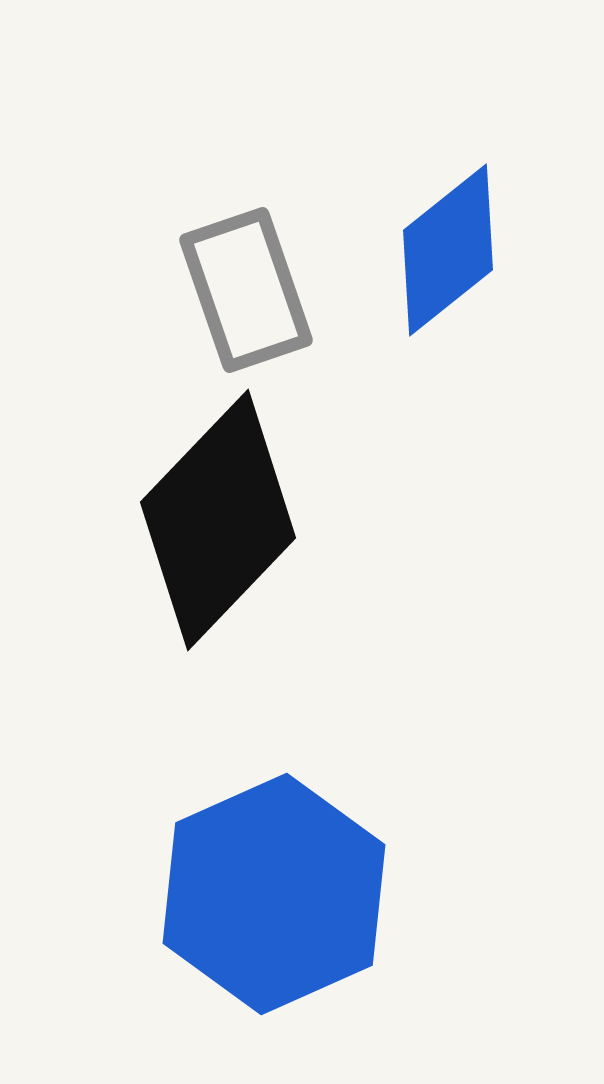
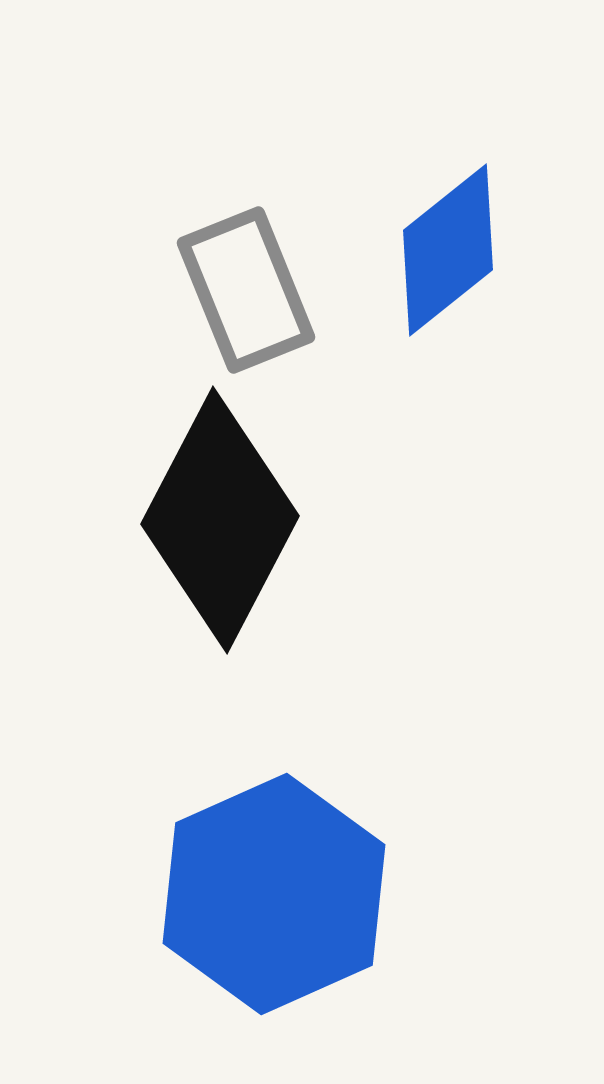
gray rectangle: rotated 3 degrees counterclockwise
black diamond: moved 2 px right; rotated 16 degrees counterclockwise
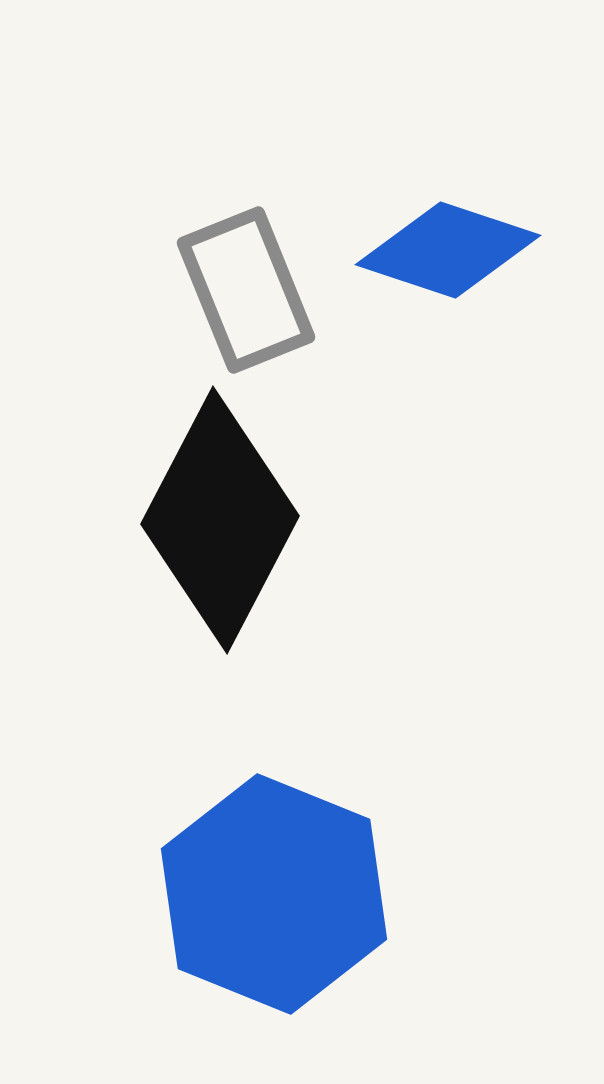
blue diamond: rotated 57 degrees clockwise
blue hexagon: rotated 14 degrees counterclockwise
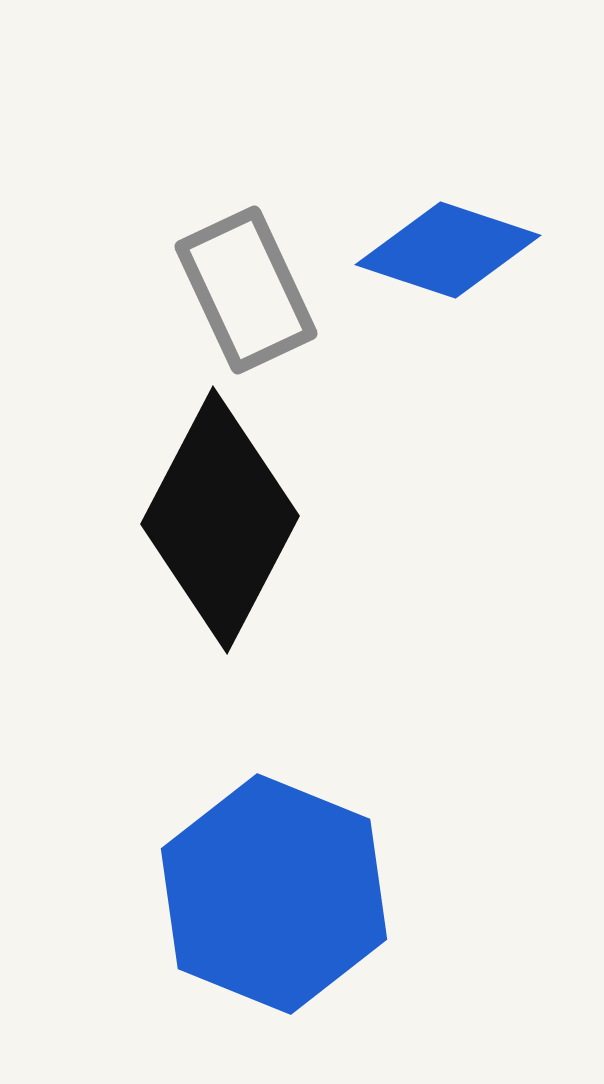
gray rectangle: rotated 3 degrees counterclockwise
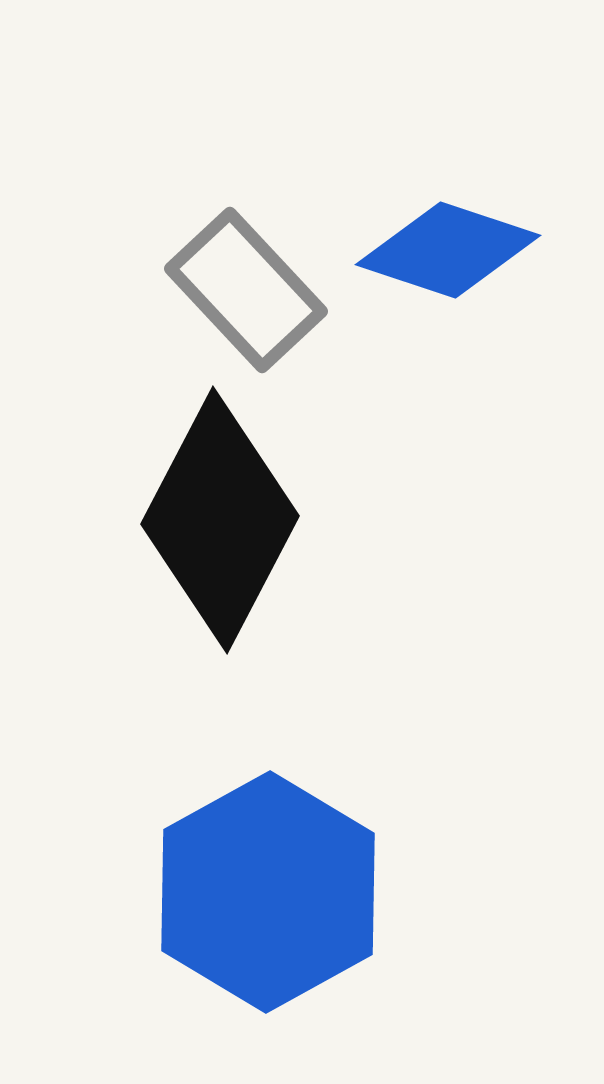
gray rectangle: rotated 18 degrees counterclockwise
blue hexagon: moved 6 px left, 2 px up; rotated 9 degrees clockwise
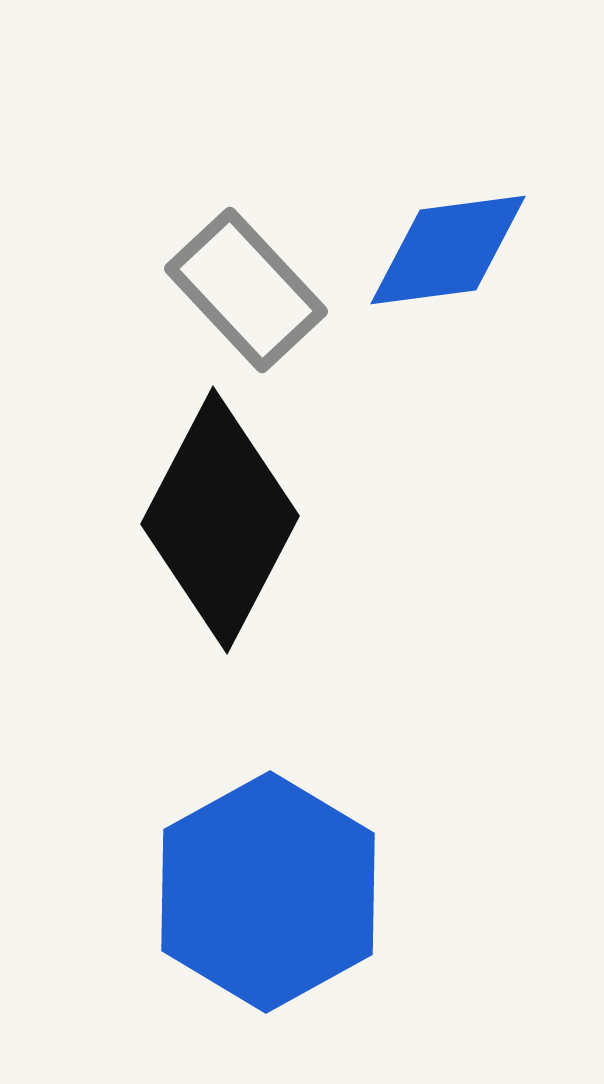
blue diamond: rotated 26 degrees counterclockwise
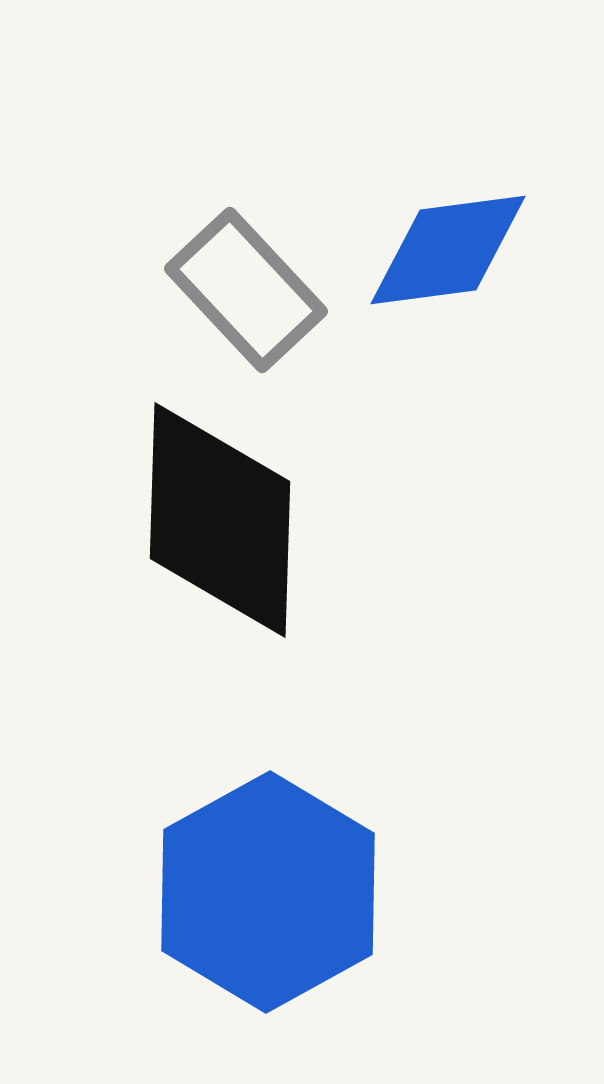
black diamond: rotated 26 degrees counterclockwise
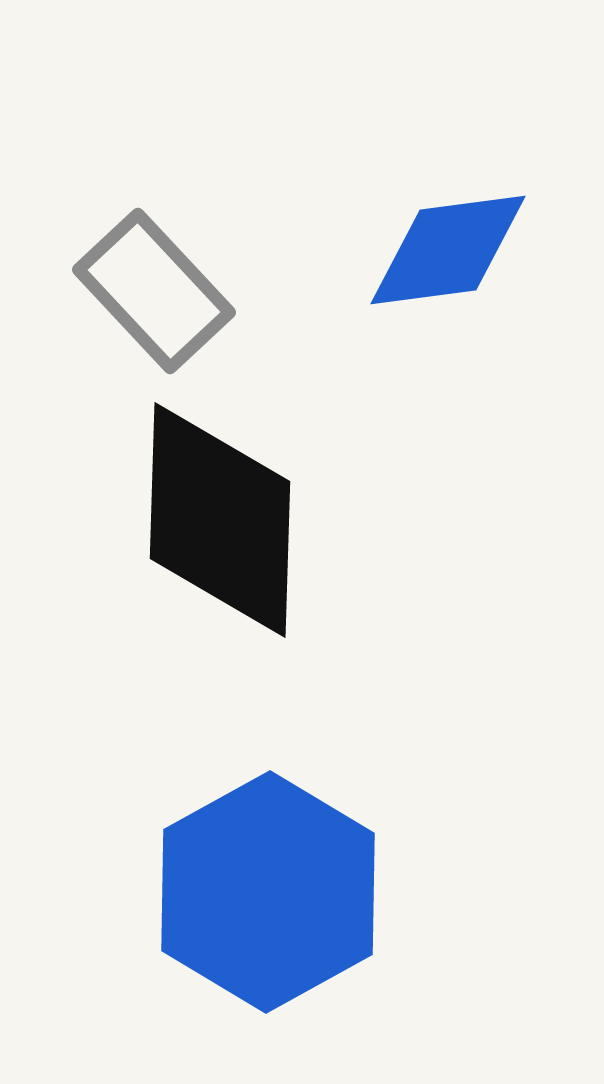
gray rectangle: moved 92 px left, 1 px down
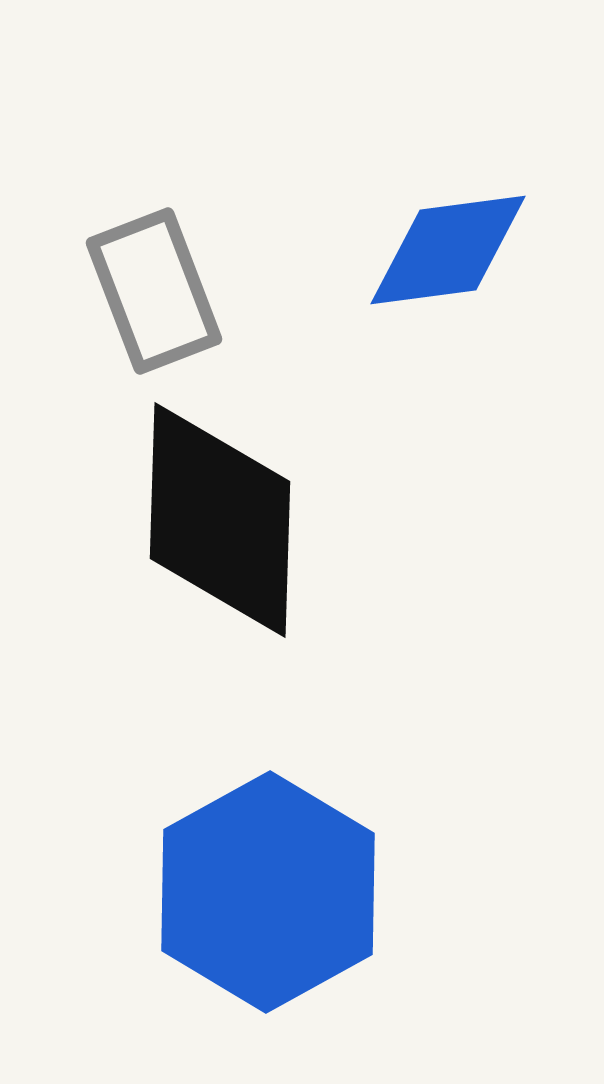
gray rectangle: rotated 22 degrees clockwise
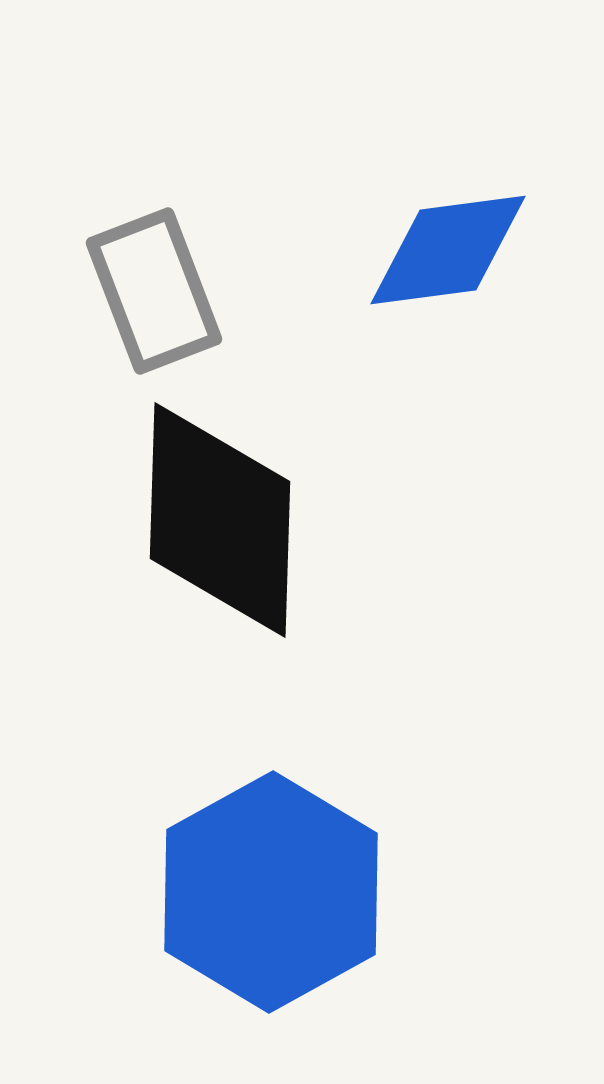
blue hexagon: moved 3 px right
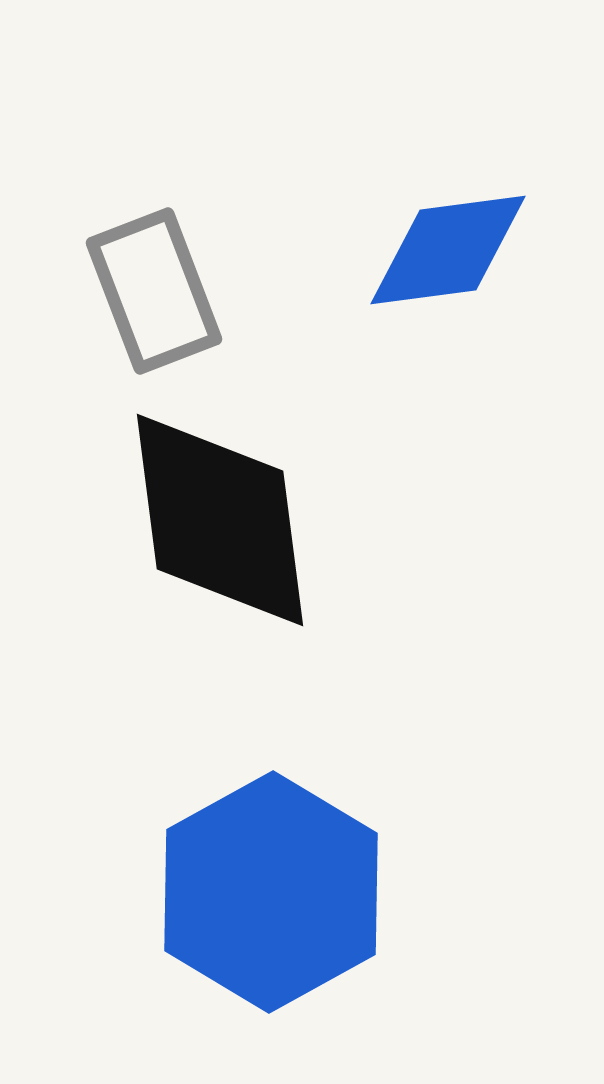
black diamond: rotated 9 degrees counterclockwise
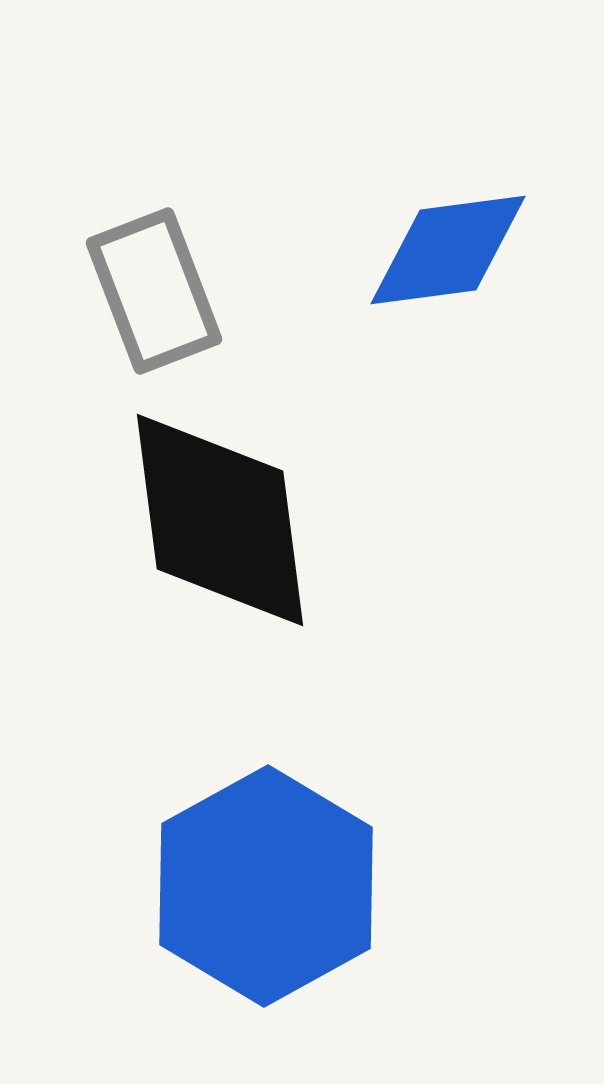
blue hexagon: moved 5 px left, 6 px up
